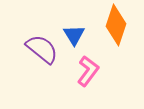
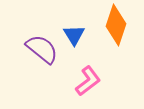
pink L-shape: moved 10 px down; rotated 16 degrees clockwise
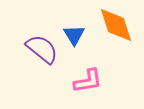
orange diamond: rotated 36 degrees counterclockwise
pink L-shape: rotated 28 degrees clockwise
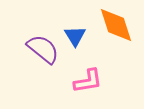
blue triangle: moved 1 px right, 1 px down
purple semicircle: moved 1 px right
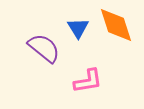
blue triangle: moved 3 px right, 8 px up
purple semicircle: moved 1 px right, 1 px up
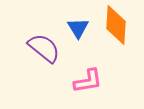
orange diamond: rotated 21 degrees clockwise
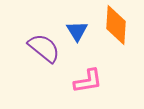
blue triangle: moved 1 px left, 3 px down
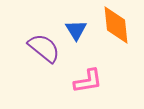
orange diamond: rotated 9 degrees counterclockwise
blue triangle: moved 1 px left, 1 px up
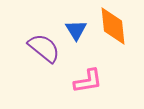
orange diamond: moved 3 px left, 1 px down
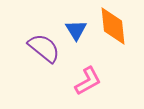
pink L-shape: rotated 20 degrees counterclockwise
